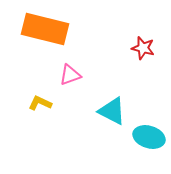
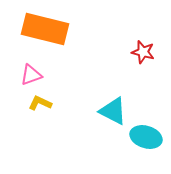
red star: moved 4 px down
pink triangle: moved 39 px left
cyan triangle: moved 1 px right
cyan ellipse: moved 3 px left
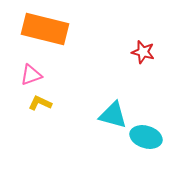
cyan triangle: moved 4 px down; rotated 12 degrees counterclockwise
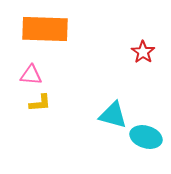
orange rectangle: rotated 12 degrees counterclockwise
red star: rotated 20 degrees clockwise
pink triangle: rotated 25 degrees clockwise
yellow L-shape: rotated 150 degrees clockwise
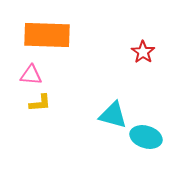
orange rectangle: moved 2 px right, 6 px down
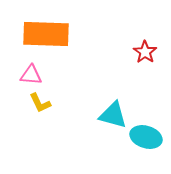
orange rectangle: moved 1 px left, 1 px up
red star: moved 2 px right
yellow L-shape: rotated 70 degrees clockwise
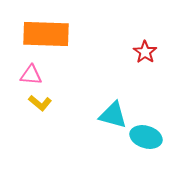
yellow L-shape: rotated 25 degrees counterclockwise
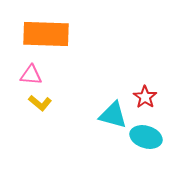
red star: moved 45 px down
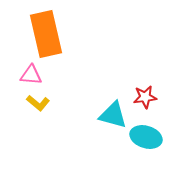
orange rectangle: rotated 75 degrees clockwise
red star: rotated 30 degrees clockwise
yellow L-shape: moved 2 px left
